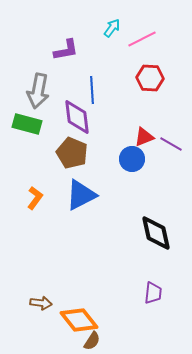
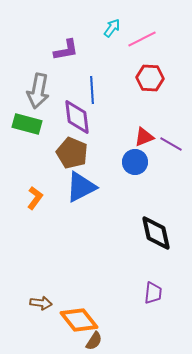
blue circle: moved 3 px right, 3 px down
blue triangle: moved 8 px up
brown semicircle: moved 2 px right
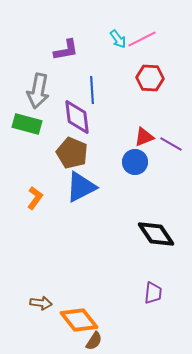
cyan arrow: moved 6 px right, 11 px down; rotated 108 degrees clockwise
black diamond: moved 1 px down; rotated 21 degrees counterclockwise
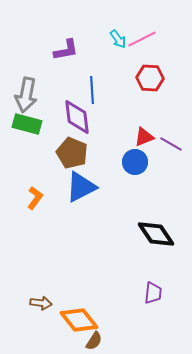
gray arrow: moved 12 px left, 4 px down
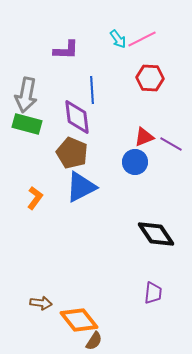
purple L-shape: rotated 12 degrees clockwise
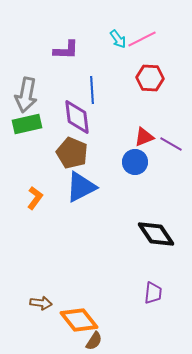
green rectangle: rotated 28 degrees counterclockwise
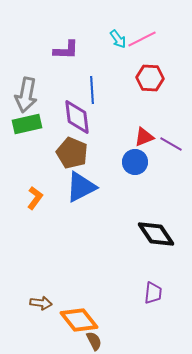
brown semicircle: rotated 60 degrees counterclockwise
